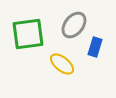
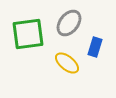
gray ellipse: moved 5 px left, 2 px up
yellow ellipse: moved 5 px right, 1 px up
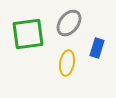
blue rectangle: moved 2 px right, 1 px down
yellow ellipse: rotated 60 degrees clockwise
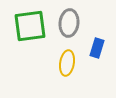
gray ellipse: rotated 32 degrees counterclockwise
green square: moved 2 px right, 8 px up
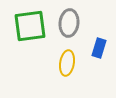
blue rectangle: moved 2 px right
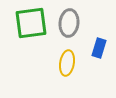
green square: moved 1 px right, 3 px up
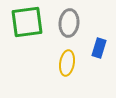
green square: moved 4 px left, 1 px up
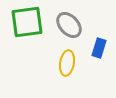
gray ellipse: moved 2 px down; rotated 48 degrees counterclockwise
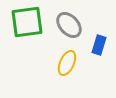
blue rectangle: moved 3 px up
yellow ellipse: rotated 15 degrees clockwise
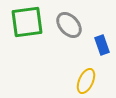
blue rectangle: moved 3 px right; rotated 36 degrees counterclockwise
yellow ellipse: moved 19 px right, 18 px down
